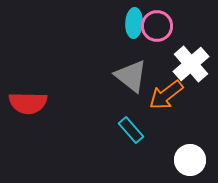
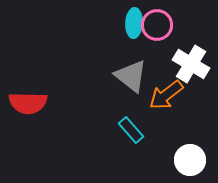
pink circle: moved 1 px up
white cross: rotated 18 degrees counterclockwise
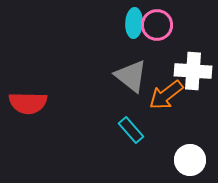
white cross: moved 2 px right, 7 px down; rotated 27 degrees counterclockwise
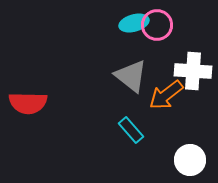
cyan ellipse: rotated 72 degrees clockwise
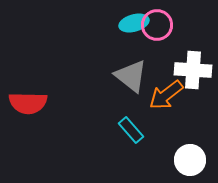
white cross: moved 1 px up
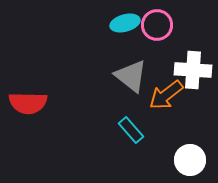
cyan ellipse: moved 9 px left
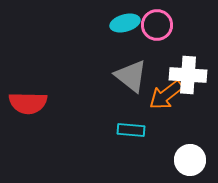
white cross: moved 5 px left, 5 px down
cyan rectangle: rotated 44 degrees counterclockwise
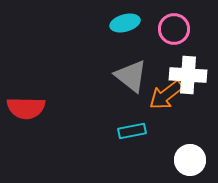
pink circle: moved 17 px right, 4 px down
red semicircle: moved 2 px left, 5 px down
cyan rectangle: moved 1 px right, 1 px down; rotated 16 degrees counterclockwise
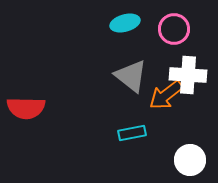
cyan rectangle: moved 2 px down
